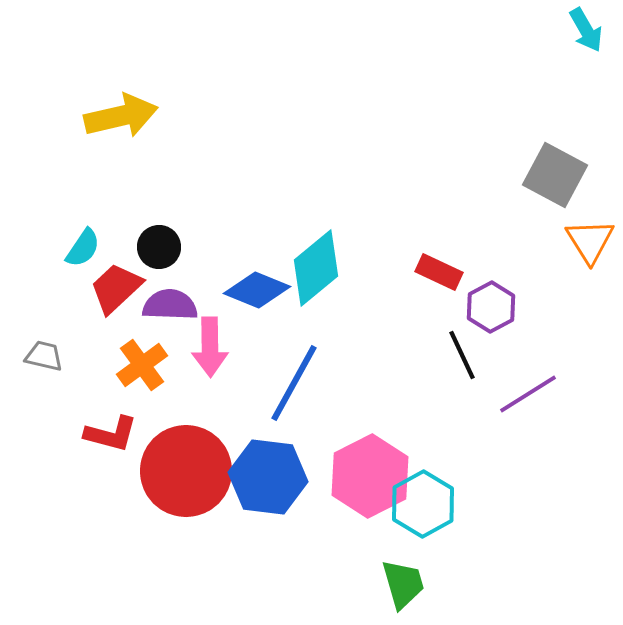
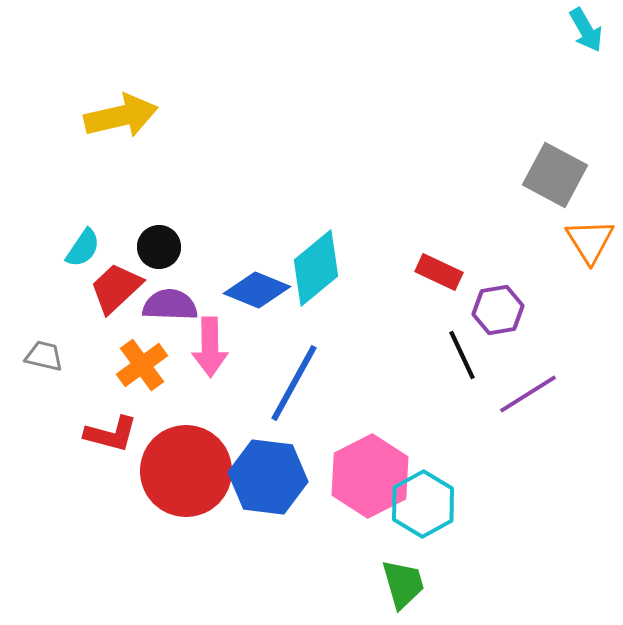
purple hexagon: moved 7 px right, 3 px down; rotated 18 degrees clockwise
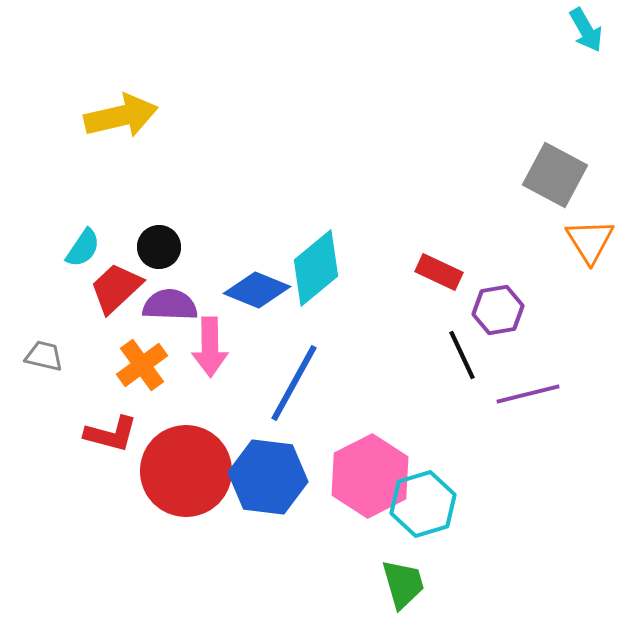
purple line: rotated 18 degrees clockwise
cyan hexagon: rotated 12 degrees clockwise
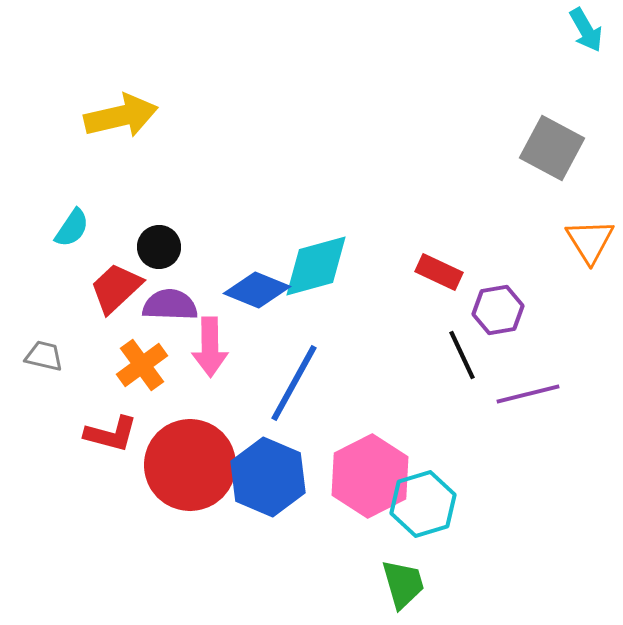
gray square: moved 3 px left, 27 px up
cyan semicircle: moved 11 px left, 20 px up
cyan diamond: moved 2 px up; rotated 24 degrees clockwise
red circle: moved 4 px right, 6 px up
blue hexagon: rotated 16 degrees clockwise
